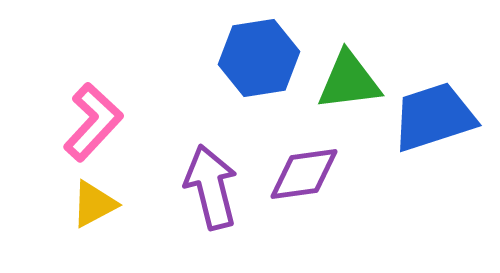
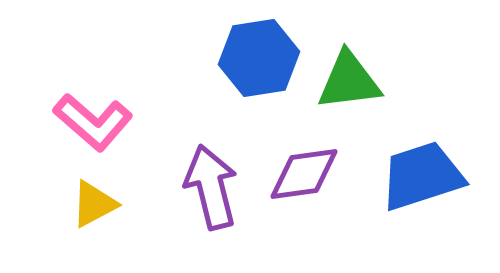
blue trapezoid: moved 12 px left, 59 px down
pink L-shape: rotated 88 degrees clockwise
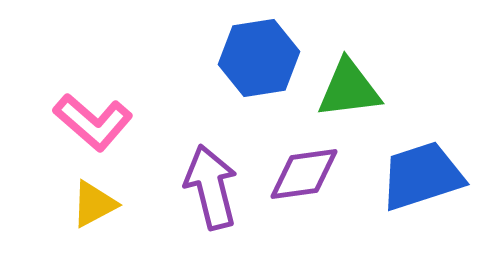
green triangle: moved 8 px down
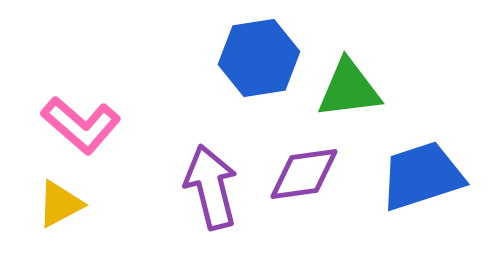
pink L-shape: moved 12 px left, 3 px down
yellow triangle: moved 34 px left
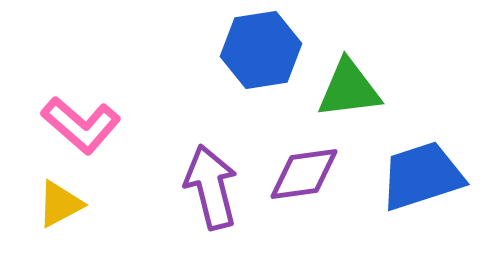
blue hexagon: moved 2 px right, 8 px up
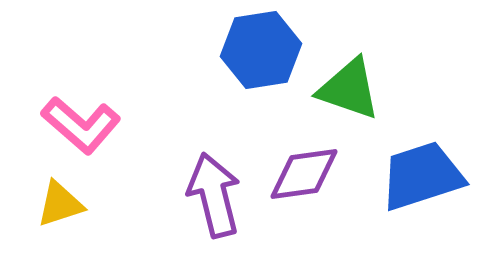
green triangle: rotated 26 degrees clockwise
purple arrow: moved 3 px right, 8 px down
yellow triangle: rotated 10 degrees clockwise
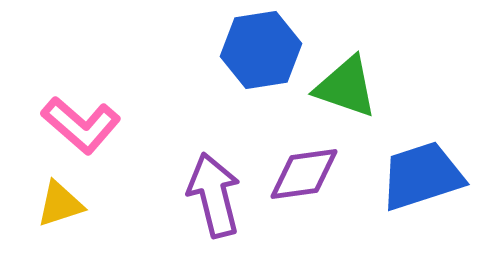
green triangle: moved 3 px left, 2 px up
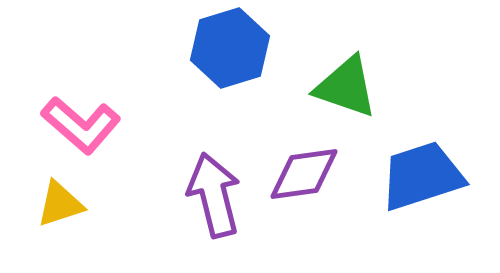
blue hexagon: moved 31 px left, 2 px up; rotated 8 degrees counterclockwise
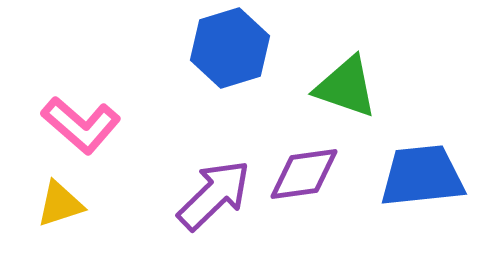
blue trapezoid: rotated 12 degrees clockwise
purple arrow: rotated 60 degrees clockwise
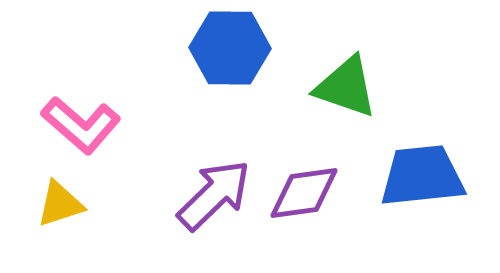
blue hexagon: rotated 18 degrees clockwise
purple diamond: moved 19 px down
